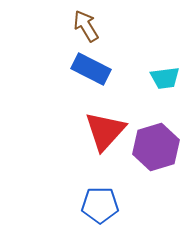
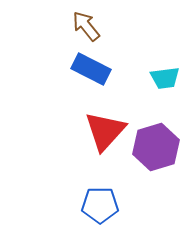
brown arrow: rotated 8 degrees counterclockwise
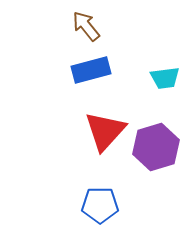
blue rectangle: moved 1 px down; rotated 42 degrees counterclockwise
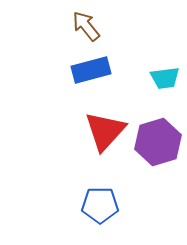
purple hexagon: moved 2 px right, 5 px up
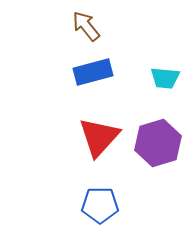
blue rectangle: moved 2 px right, 2 px down
cyan trapezoid: rotated 12 degrees clockwise
red triangle: moved 6 px left, 6 px down
purple hexagon: moved 1 px down
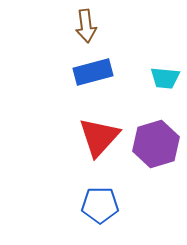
brown arrow: rotated 148 degrees counterclockwise
purple hexagon: moved 2 px left, 1 px down
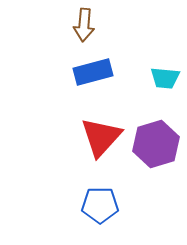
brown arrow: moved 2 px left, 1 px up; rotated 12 degrees clockwise
red triangle: moved 2 px right
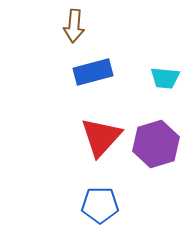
brown arrow: moved 10 px left, 1 px down
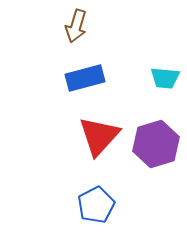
brown arrow: moved 2 px right; rotated 12 degrees clockwise
blue rectangle: moved 8 px left, 6 px down
red triangle: moved 2 px left, 1 px up
blue pentagon: moved 4 px left; rotated 27 degrees counterclockwise
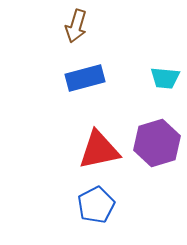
red triangle: moved 14 px down; rotated 36 degrees clockwise
purple hexagon: moved 1 px right, 1 px up
